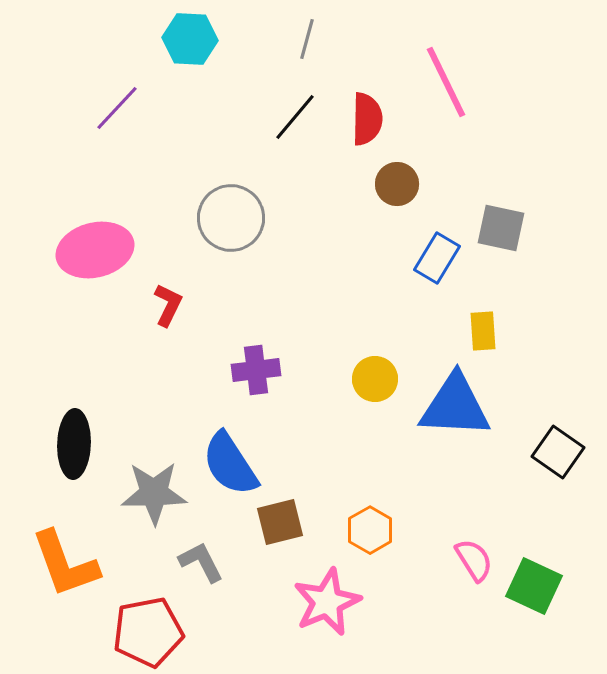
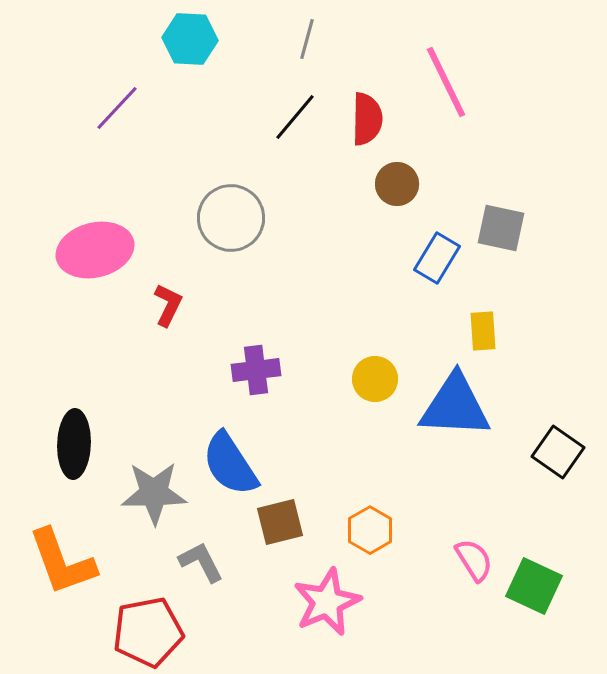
orange L-shape: moved 3 px left, 2 px up
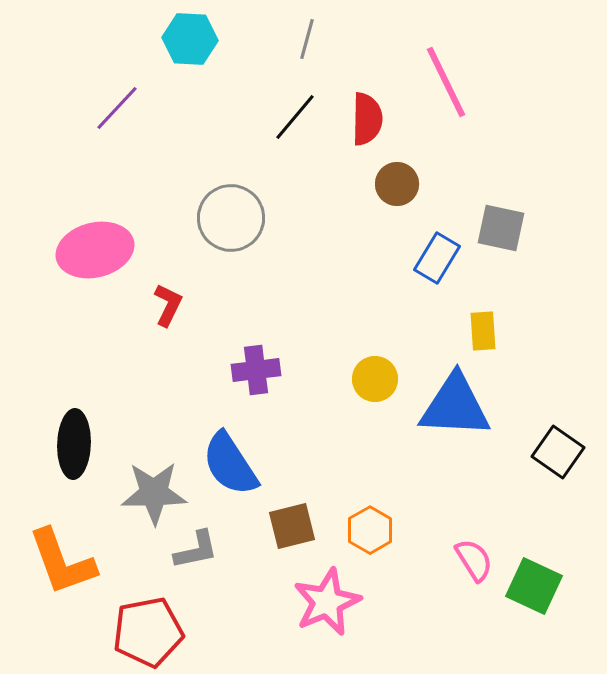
brown square: moved 12 px right, 4 px down
gray L-shape: moved 5 px left, 12 px up; rotated 105 degrees clockwise
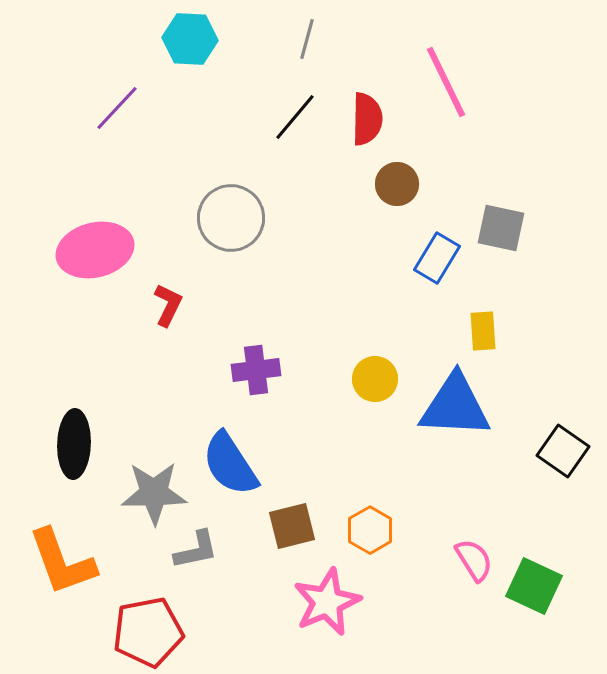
black square: moved 5 px right, 1 px up
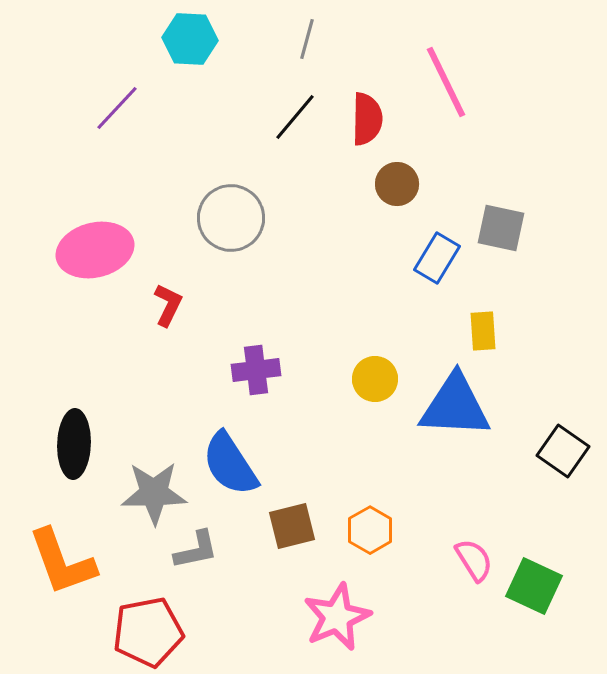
pink star: moved 10 px right, 15 px down
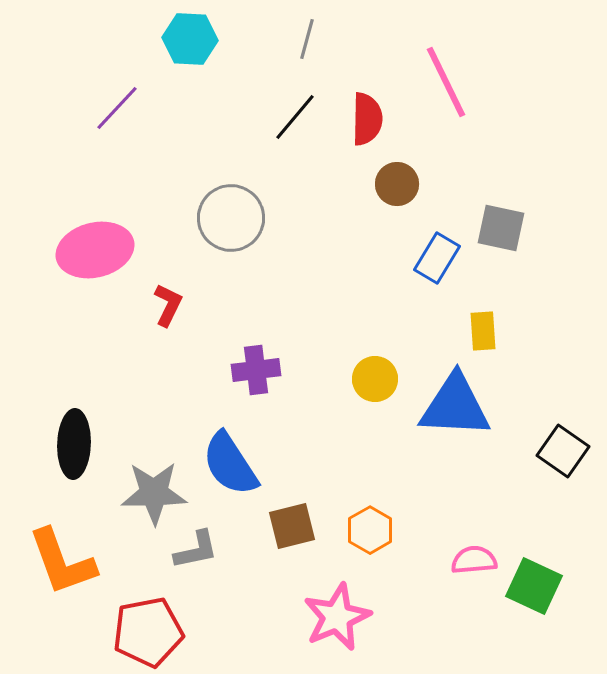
pink semicircle: rotated 63 degrees counterclockwise
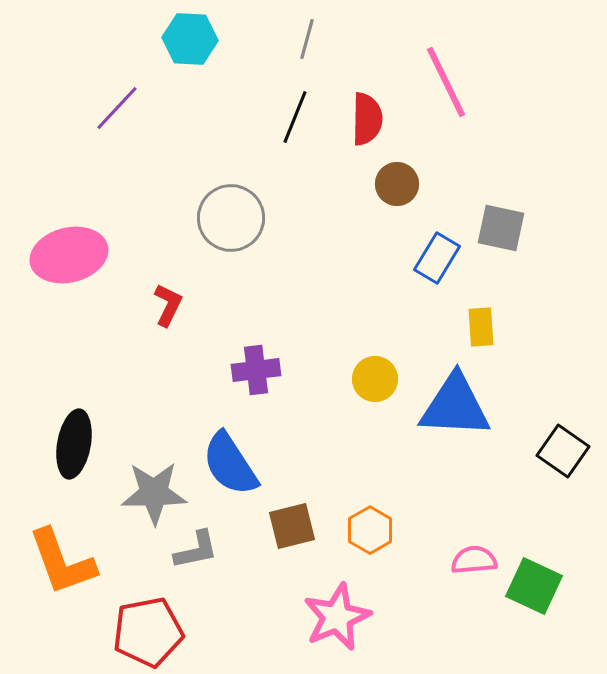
black line: rotated 18 degrees counterclockwise
pink ellipse: moved 26 px left, 5 px down
yellow rectangle: moved 2 px left, 4 px up
black ellipse: rotated 8 degrees clockwise
